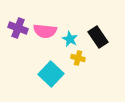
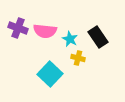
cyan square: moved 1 px left
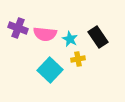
pink semicircle: moved 3 px down
yellow cross: moved 1 px down; rotated 24 degrees counterclockwise
cyan square: moved 4 px up
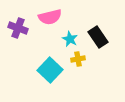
pink semicircle: moved 5 px right, 17 px up; rotated 20 degrees counterclockwise
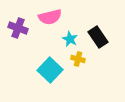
yellow cross: rotated 24 degrees clockwise
